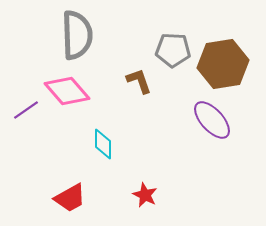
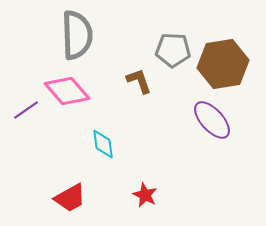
cyan diamond: rotated 8 degrees counterclockwise
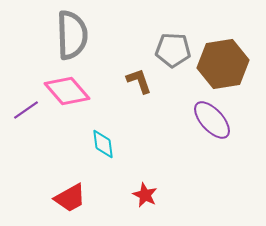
gray semicircle: moved 5 px left
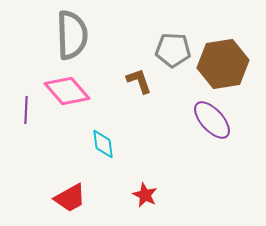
purple line: rotated 52 degrees counterclockwise
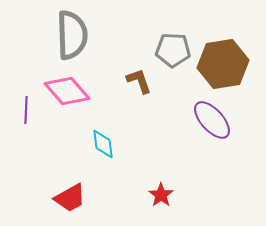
red star: moved 16 px right; rotated 10 degrees clockwise
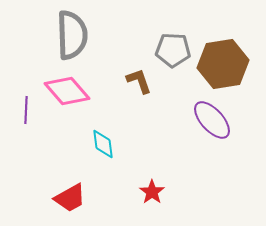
red star: moved 9 px left, 3 px up
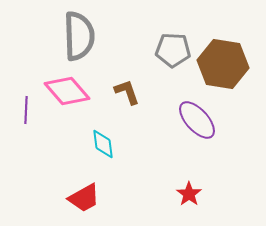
gray semicircle: moved 7 px right, 1 px down
brown hexagon: rotated 18 degrees clockwise
brown L-shape: moved 12 px left, 11 px down
purple ellipse: moved 15 px left
red star: moved 37 px right, 2 px down
red trapezoid: moved 14 px right
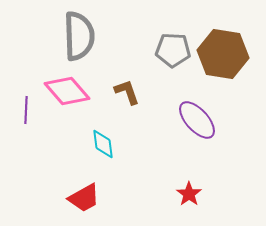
brown hexagon: moved 10 px up
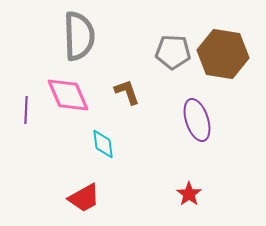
gray pentagon: moved 2 px down
pink diamond: moved 1 px right, 4 px down; rotated 18 degrees clockwise
purple ellipse: rotated 24 degrees clockwise
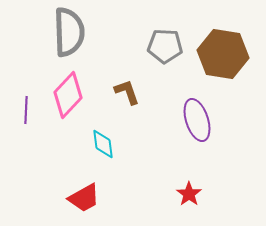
gray semicircle: moved 10 px left, 4 px up
gray pentagon: moved 8 px left, 6 px up
pink diamond: rotated 66 degrees clockwise
